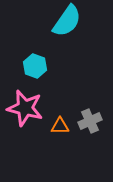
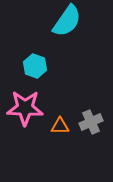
pink star: rotated 12 degrees counterclockwise
gray cross: moved 1 px right, 1 px down
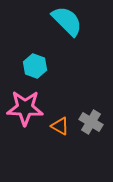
cyan semicircle: rotated 80 degrees counterclockwise
gray cross: rotated 35 degrees counterclockwise
orange triangle: rotated 30 degrees clockwise
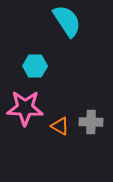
cyan semicircle: rotated 12 degrees clockwise
cyan hexagon: rotated 20 degrees counterclockwise
gray cross: rotated 30 degrees counterclockwise
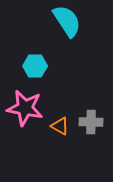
pink star: rotated 9 degrees clockwise
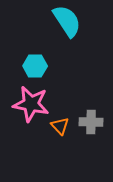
pink star: moved 6 px right, 4 px up
orange triangle: rotated 18 degrees clockwise
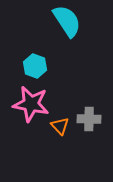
cyan hexagon: rotated 20 degrees clockwise
gray cross: moved 2 px left, 3 px up
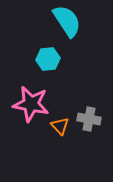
cyan hexagon: moved 13 px right, 7 px up; rotated 25 degrees counterclockwise
gray cross: rotated 10 degrees clockwise
